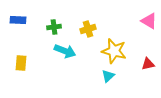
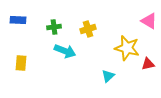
yellow star: moved 13 px right, 3 px up
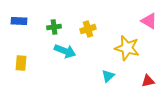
blue rectangle: moved 1 px right, 1 px down
red triangle: moved 17 px down
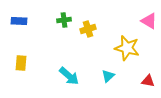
green cross: moved 10 px right, 7 px up
cyan arrow: moved 4 px right, 25 px down; rotated 20 degrees clockwise
red triangle: rotated 24 degrees clockwise
